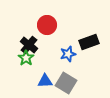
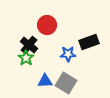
blue star: rotated 14 degrees clockwise
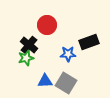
green star: rotated 21 degrees clockwise
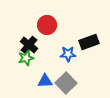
gray square: rotated 15 degrees clockwise
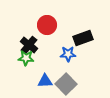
black rectangle: moved 6 px left, 4 px up
green star: rotated 21 degrees clockwise
gray square: moved 1 px down
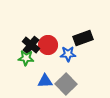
red circle: moved 1 px right, 20 px down
black cross: moved 2 px right
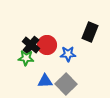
black rectangle: moved 7 px right, 6 px up; rotated 48 degrees counterclockwise
red circle: moved 1 px left
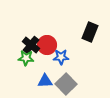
blue star: moved 7 px left, 3 px down
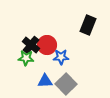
black rectangle: moved 2 px left, 7 px up
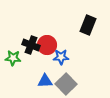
black cross: rotated 18 degrees counterclockwise
green star: moved 13 px left
